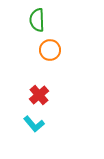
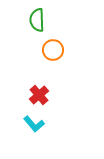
orange circle: moved 3 px right
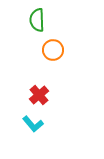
cyan L-shape: moved 1 px left
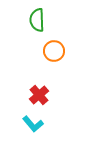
orange circle: moved 1 px right, 1 px down
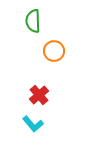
green semicircle: moved 4 px left, 1 px down
